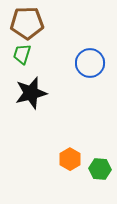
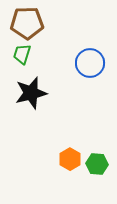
green hexagon: moved 3 px left, 5 px up
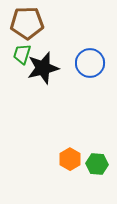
black star: moved 12 px right, 25 px up
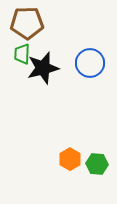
green trapezoid: rotated 15 degrees counterclockwise
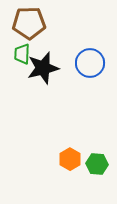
brown pentagon: moved 2 px right
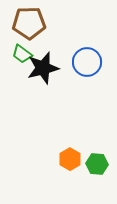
green trapezoid: rotated 55 degrees counterclockwise
blue circle: moved 3 px left, 1 px up
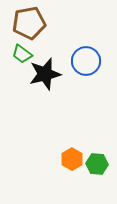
brown pentagon: rotated 8 degrees counterclockwise
blue circle: moved 1 px left, 1 px up
black star: moved 2 px right, 6 px down
orange hexagon: moved 2 px right
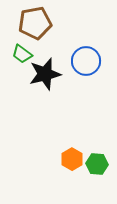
brown pentagon: moved 6 px right
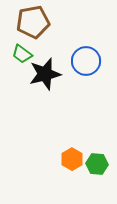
brown pentagon: moved 2 px left, 1 px up
